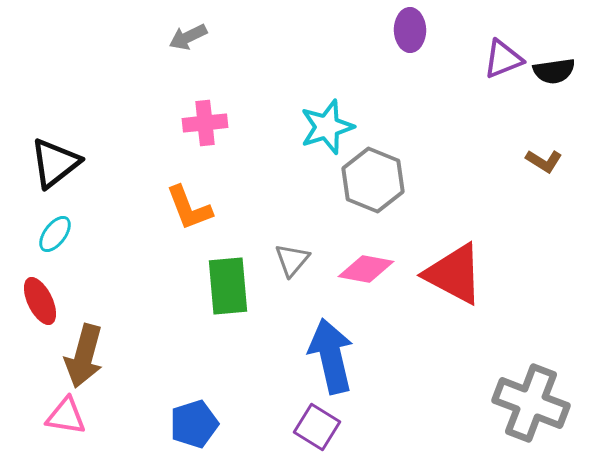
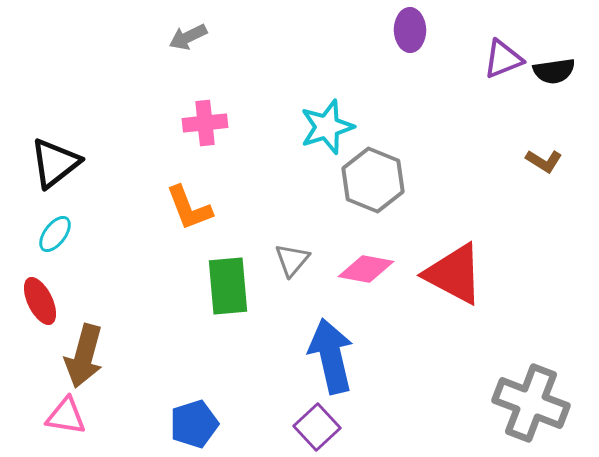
purple square: rotated 15 degrees clockwise
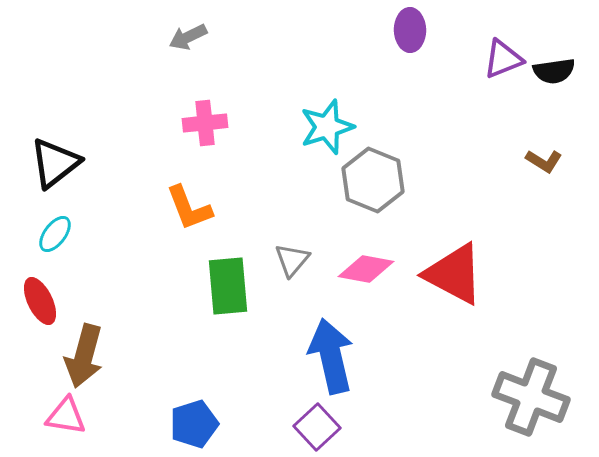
gray cross: moved 6 px up
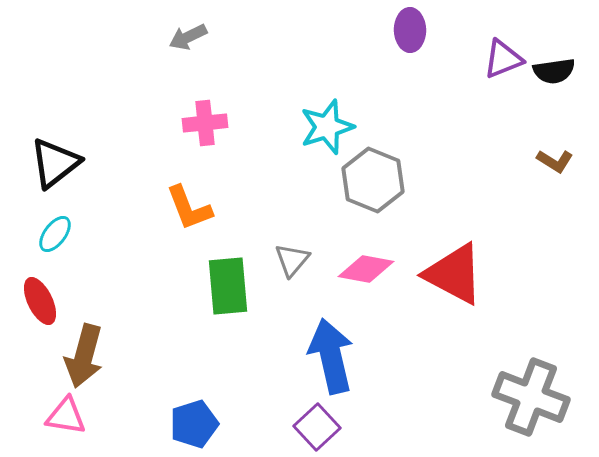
brown L-shape: moved 11 px right
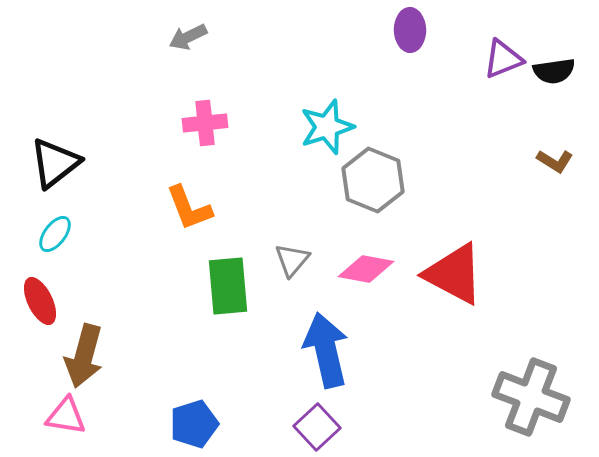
blue arrow: moved 5 px left, 6 px up
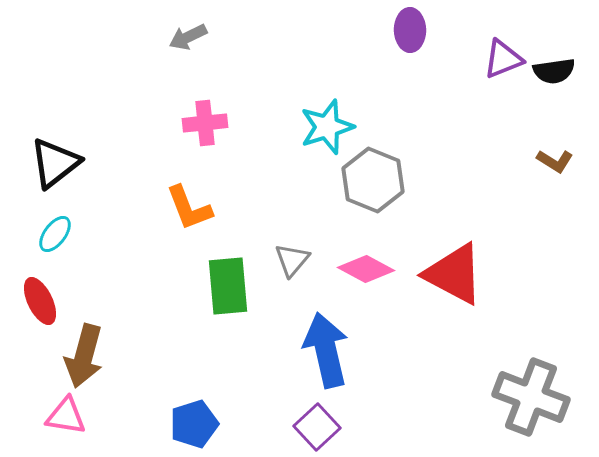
pink diamond: rotated 18 degrees clockwise
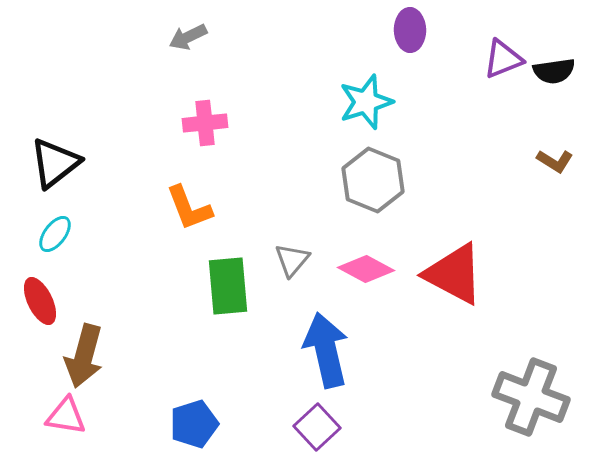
cyan star: moved 39 px right, 25 px up
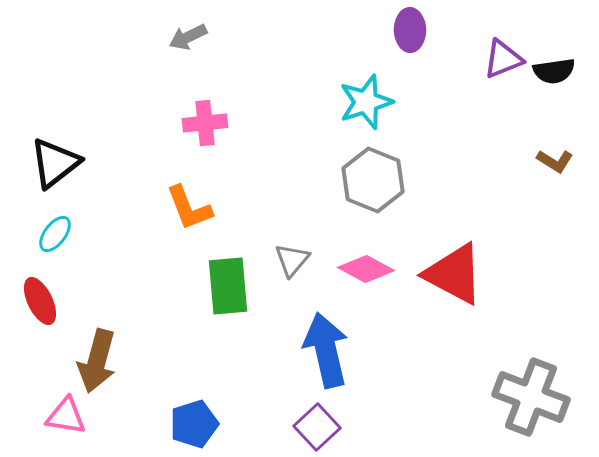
brown arrow: moved 13 px right, 5 px down
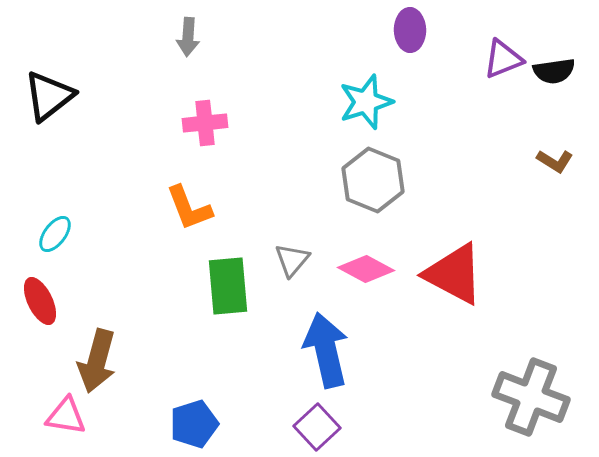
gray arrow: rotated 60 degrees counterclockwise
black triangle: moved 6 px left, 67 px up
